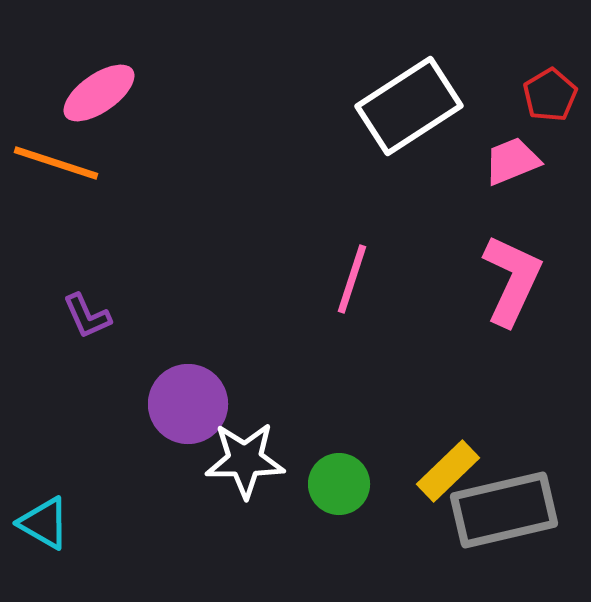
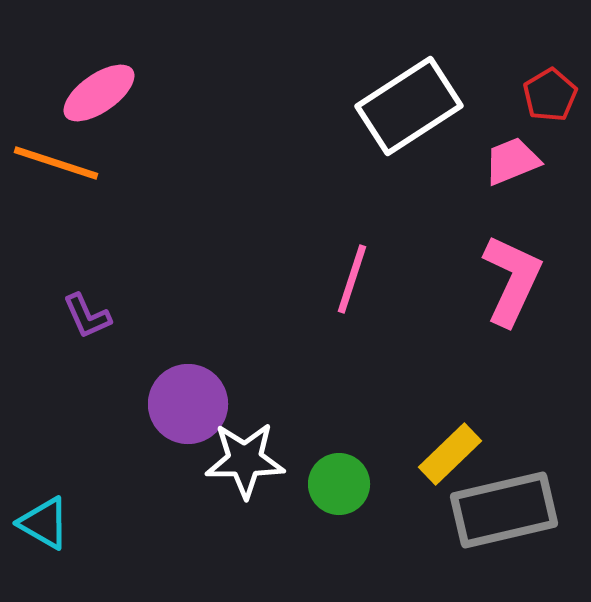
yellow rectangle: moved 2 px right, 17 px up
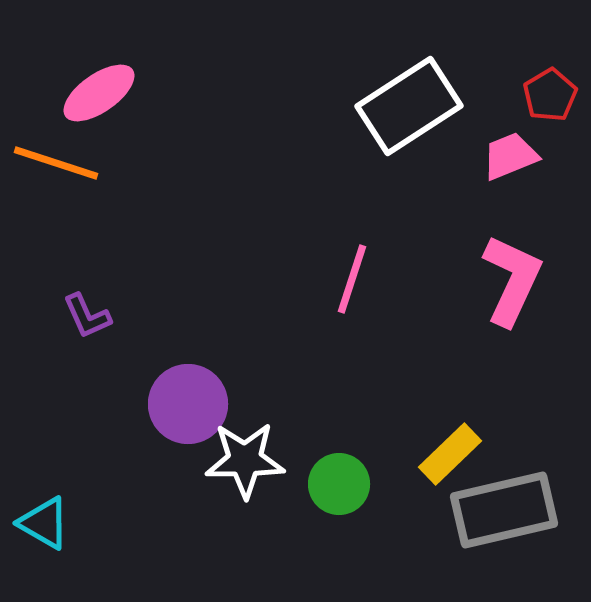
pink trapezoid: moved 2 px left, 5 px up
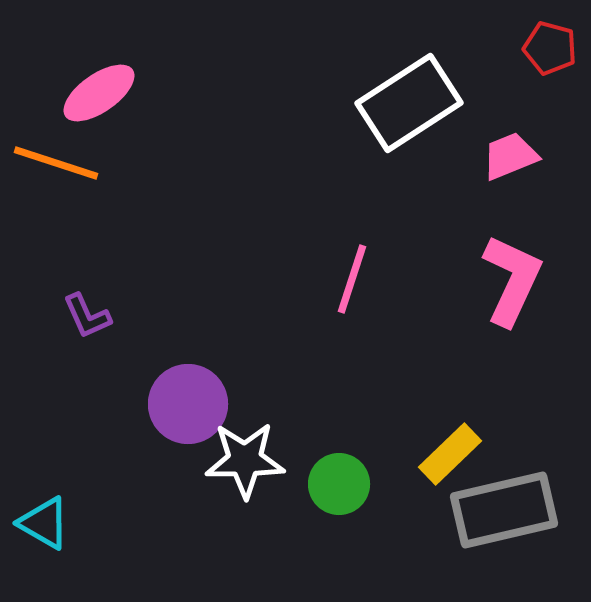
red pentagon: moved 47 px up; rotated 26 degrees counterclockwise
white rectangle: moved 3 px up
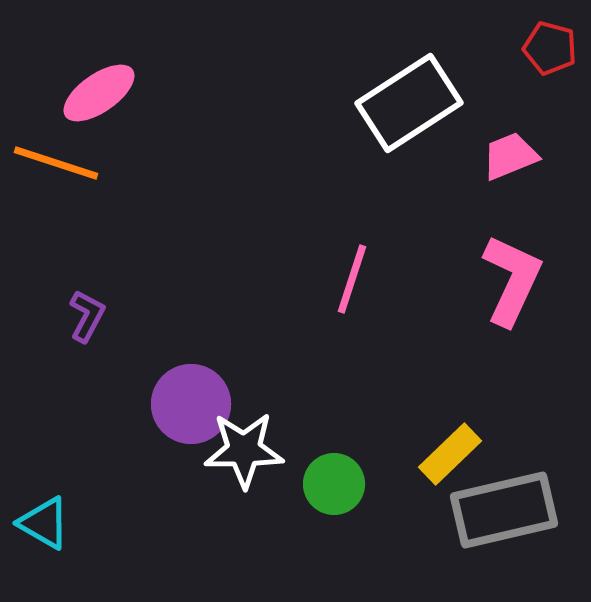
purple L-shape: rotated 128 degrees counterclockwise
purple circle: moved 3 px right
white star: moved 1 px left, 10 px up
green circle: moved 5 px left
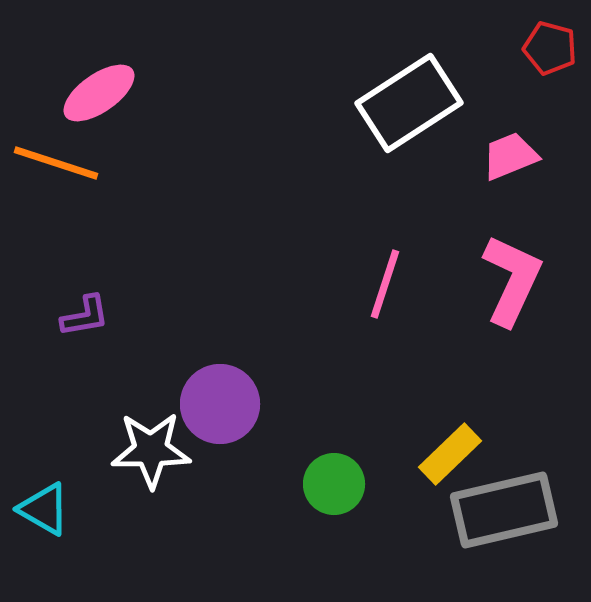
pink line: moved 33 px right, 5 px down
purple L-shape: moved 2 px left; rotated 52 degrees clockwise
purple circle: moved 29 px right
white star: moved 93 px left
cyan triangle: moved 14 px up
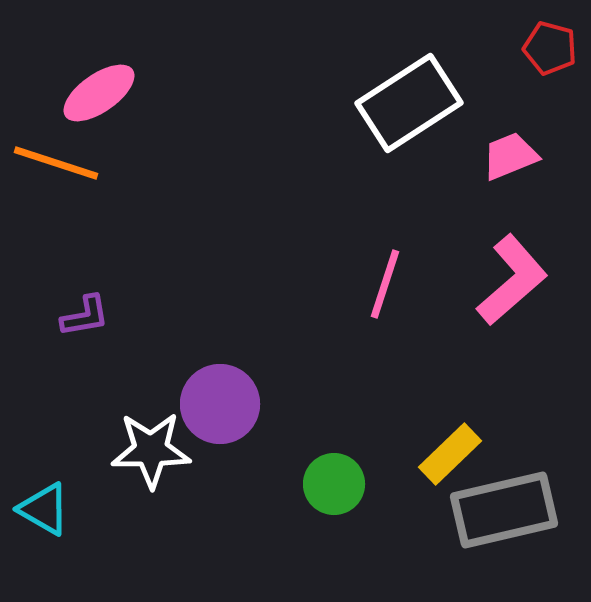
pink L-shape: rotated 24 degrees clockwise
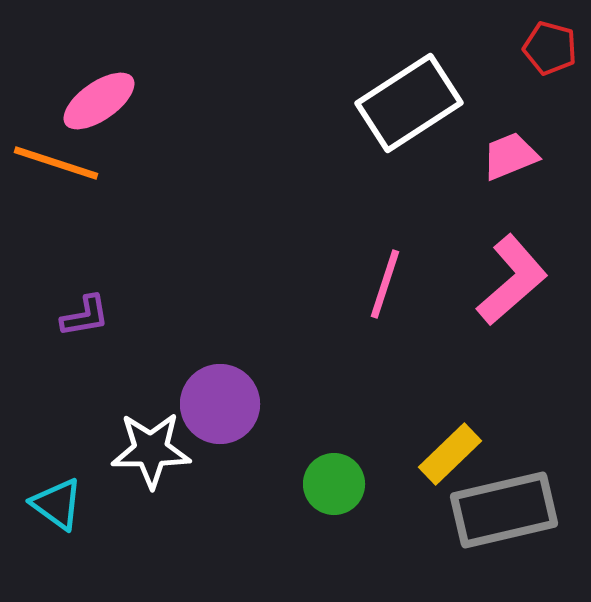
pink ellipse: moved 8 px down
cyan triangle: moved 13 px right, 5 px up; rotated 6 degrees clockwise
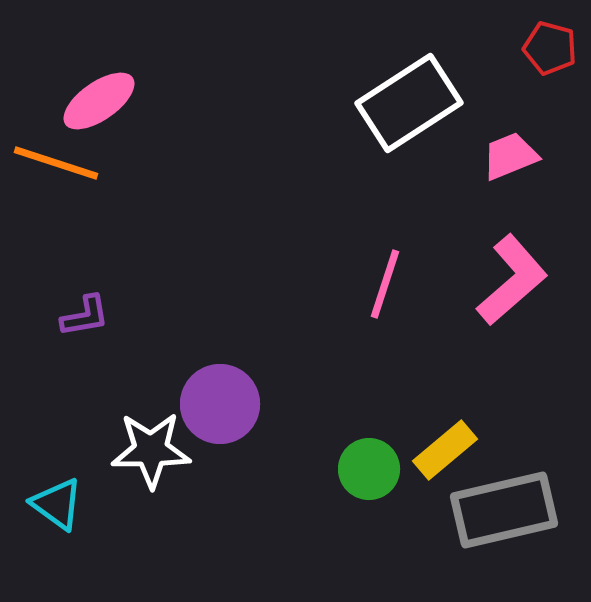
yellow rectangle: moved 5 px left, 4 px up; rotated 4 degrees clockwise
green circle: moved 35 px right, 15 px up
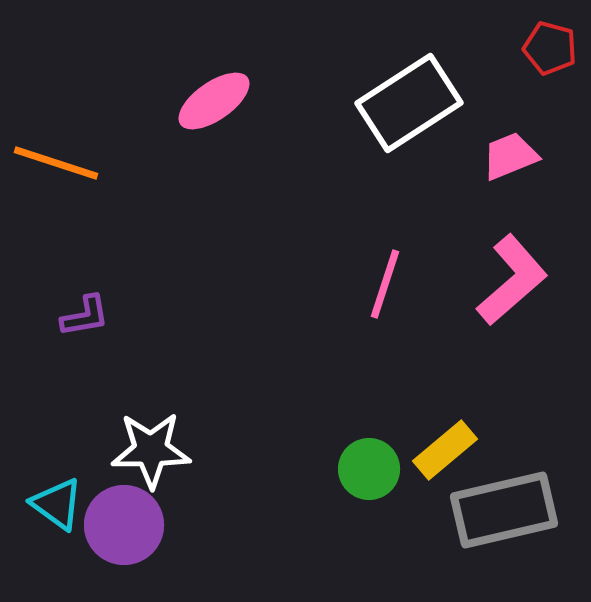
pink ellipse: moved 115 px right
purple circle: moved 96 px left, 121 px down
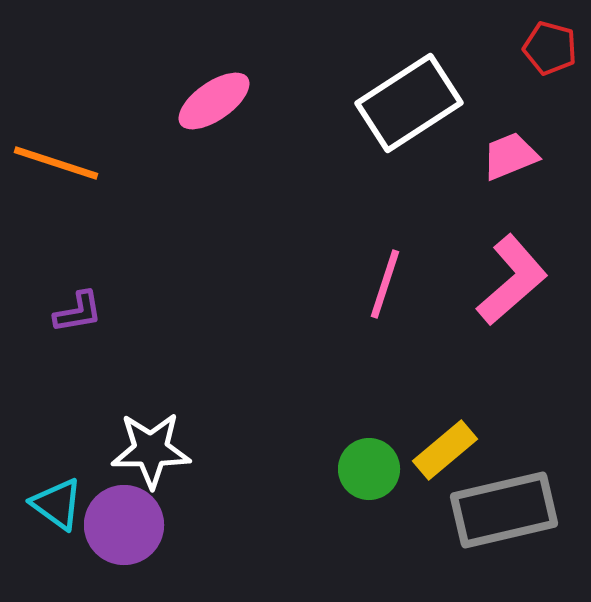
purple L-shape: moved 7 px left, 4 px up
